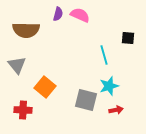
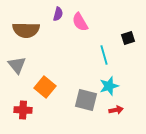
pink semicircle: moved 7 px down; rotated 144 degrees counterclockwise
black square: rotated 24 degrees counterclockwise
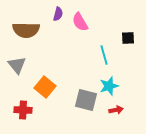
black square: rotated 16 degrees clockwise
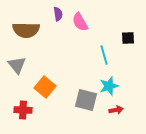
purple semicircle: rotated 24 degrees counterclockwise
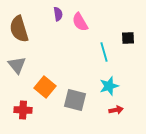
brown semicircle: moved 7 px left, 1 px up; rotated 72 degrees clockwise
cyan line: moved 3 px up
gray square: moved 11 px left
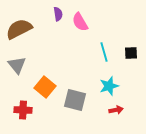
brown semicircle: rotated 80 degrees clockwise
black square: moved 3 px right, 15 px down
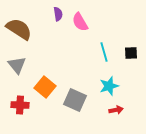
brown semicircle: rotated 60 degrees clockwise
gray square: rotated 10 degrees clockwise
red cross: moved 3 px left, 5 px up
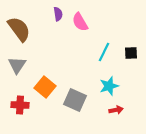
brown semicircle: rotated 20 degrees clockwise
cyan line: rotated 42 degrees clockwise
gray triangle: rotated 12 degrees clockwise
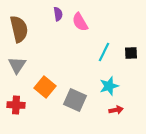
brown semicircle: rotated 24 degrees clockwise
red cross: moved 4 px left
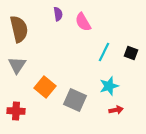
pink semicircle: moved 3 px right
black square: rotated 24 degrees clockwise
red cross: moved 6 px down
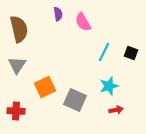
orange square: rotated 25 degrees clockwise
